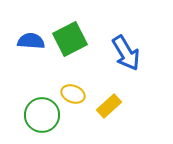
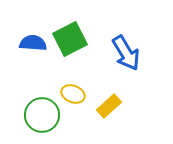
blue semicircle: moved 2 px right, 2 px down
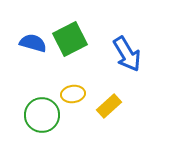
blue semicircle: rotated 12 degrees clockwise
blue arrow: moved 1 px right, 1 px down
yellow ellipse: rotated 30 degrees counterclockwise
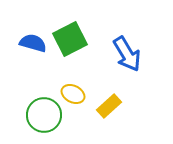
yellow ellipse: rotated 35 degrees clockwise
green circle: moved 2 px right
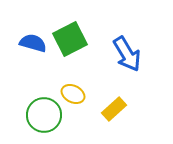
yellow rectangle: moved 5 px right, 3 px down
